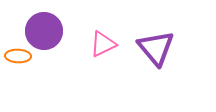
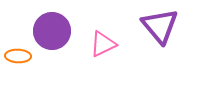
purple circle: moved 8 px right
purple triangle: moved 4 px right, 22 px up
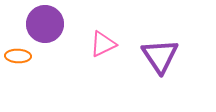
purple triangle: moved 30 px down; rotated 6 degrees clockwise
purple circle: moved 7 px left, 7 px up
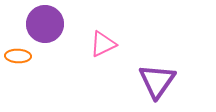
purple triangle: moved 3 px left, 25 px down; rotated 9 degrees clockwise
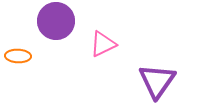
purple circle: moved 11 px right, 3 px up
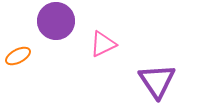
orange ellipse: rotated 30 degrees counterclockwise
purple triangle: rotated 9 degrees counterclockwise
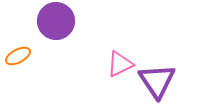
pink triangle: moved 17 px right, 20 px down
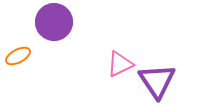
purple circle: moved 2 px left, 1 px down
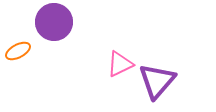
orange ellipse: moved 5 px up
purple triangle: rotated 15 degrees clockwise
